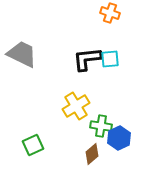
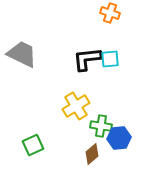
blue hexagon: rotated 20 degrees clockwise
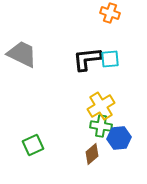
yellow cross: moved 25 px right
